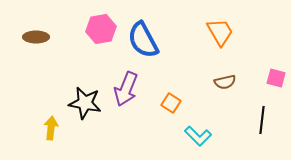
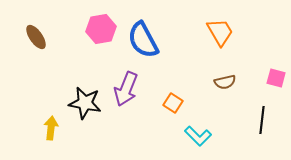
brown ellipse: rotated 55 degrees clockwise
orange square: moved 2 px right
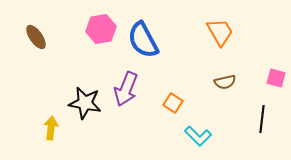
black line: moved 1 px up
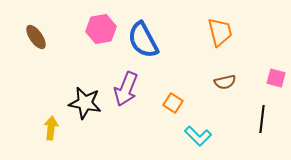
orange trapezoid: rotated 16 degrees clockwise
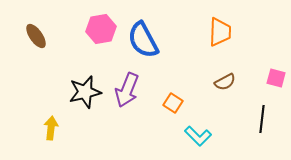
orange trapezoid: rotated 16 degrees clockwise
brown ellipse: moved 1 px up
brown semicircle: rotated 15 degrees counterclockwise
purple arrow: moved 1 px right, 1 px down
black star: moved 11 px up; rotated 24 degrees counterclockwise
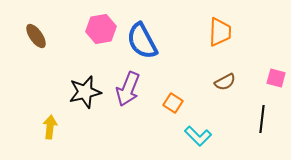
blue semicircle: moved 1 px left, 1 px down
purple arrow: moved 1 px right, 1 px up
yellow arrow: moved 1 px left, 1 px up
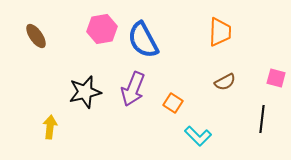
pink hexagon: moved 1 px right
blue semicircle: moved 1 px right, 1 px up
purple arrow: moved 5 px right
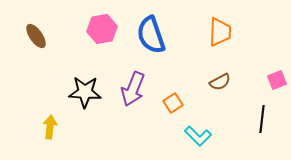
blue semicircle: moved 8 px right, 5 px up; rotated 9 degrees clockwise
pink square: moved 1 px right, 2 px down; rotated 36 degrees counterclockwise
brown semicircle: moved 5 px left
black star: rotated 16 degrees clockwise
orange square: rotated 24 degrees clockwise
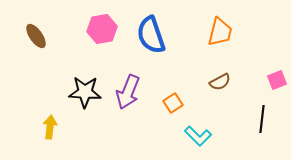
orange trapezoid: rotated 12 degrees clockwise
purple arrow: moved 5 px left, 3 px down
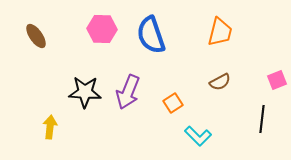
pink hexagon: rotated 12 degrees clockwise
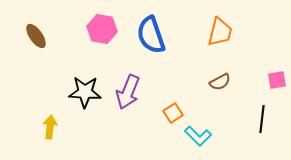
pink hexagon: rotated 8 degrees clockwise
pink square: rotated 12 degrees clockwise
orange square: moved 10 px down
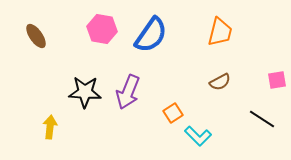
blue semicircle: rotated 126 degrees counterclockwise
black line: rotated 64 degrees counterclockwise
